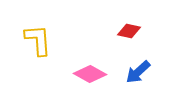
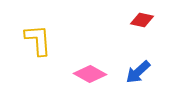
red diamond: moved 13 px right, 11 px up
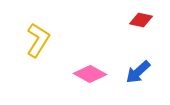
red diamond: moved 1 px left
yellow L-shape: rotated 36 degrees clockwise
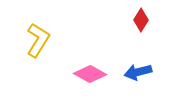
red diamond: rotated 70 degrees counterclockwise
blue arrow: rotated 28 degrees clockwise
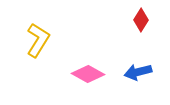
pink diamond: moved 2 px left
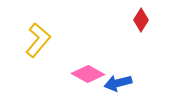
yellow L-shape: rotated 8 degrees clockwise
blue arrow: moved 20 px left, 11 px down
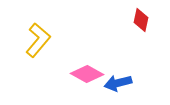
red diamond: rotated 20 degrees counterclockwise
pink diamond: moved 1 px left
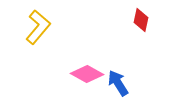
yellow L-shape: moved 13 px up
blue arrow: rotated 72 degrees clockwise
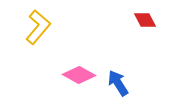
red diamond: moved 4 px right; rotated 40 degrees counterclockwise
pink diamond: moved 8 px left, 1 px down
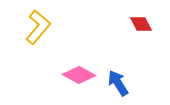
red diamond: moved 4 px left, 4 px down
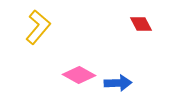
blue arrow: rotated 120 degrees clockwise
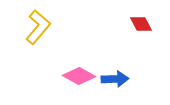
pink diamond: moved 1 px down
blue arrow: moved 3 px left, 4 px up
